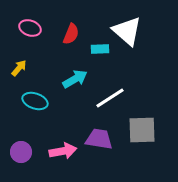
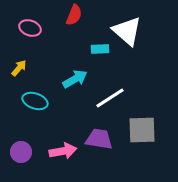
red semicircle: moved 3 px right, 19 px up
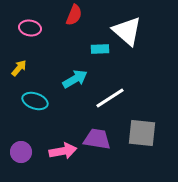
pink ellipse: rotated 10 degrees counterclockwise
gray square: moved 3 px down; rotated 8 degrees clockwise
purple trapezoid: moved 2 px left
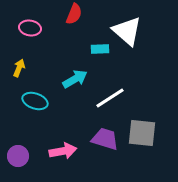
red semicircle: moved 1 px up
yellow arrow: rotated 18 degrees counterclockwise
purple trapezoid: moved 8 px right; rotated 8 degrees clockwise
purple circle: moved 3 px left, 4 px down
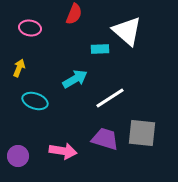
pink arrow: rotated 20 degrees clockwise
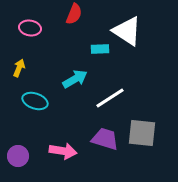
white triangle: rotated 8 degrees counterclockwise
